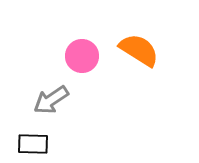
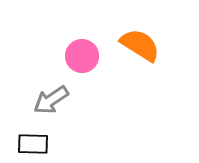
orange semicircle: moved 1 px right, 5 px up
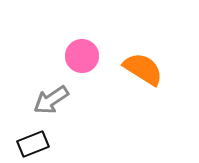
orange semicircle: moved 3 px right, 24 px down
black rectangle: rotated 24 degrees counterclockwise
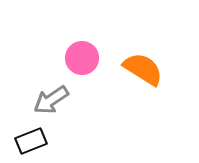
pink circle: moved 2 px down
black rectangle: moved 2 px left, 3 px up
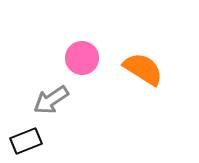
black rectangle: moved 5 px left
